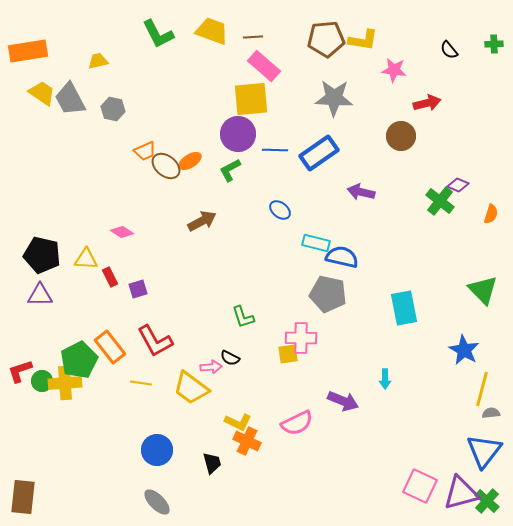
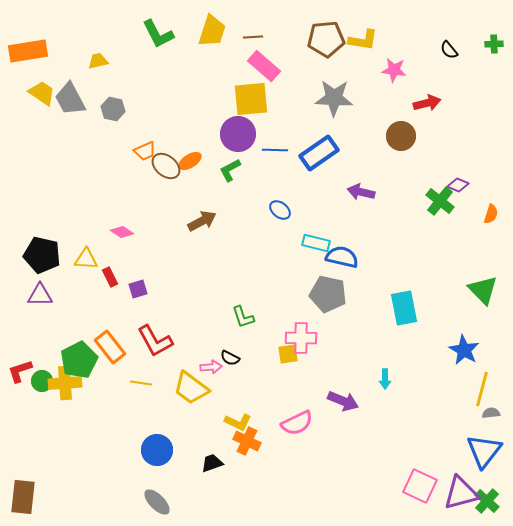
yellow trapezoid at (212, 31): rotated 88 degrees clockwise
black trapezoid at (212, 463): rotated 95 degrees counterclockwise
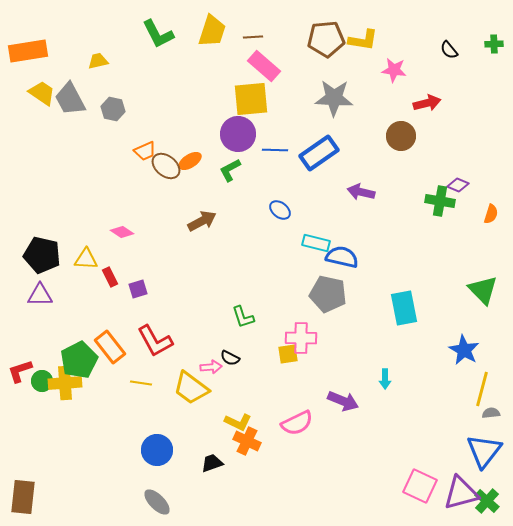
green cross at (440, 201): rotated 28 degrees counterclockwise
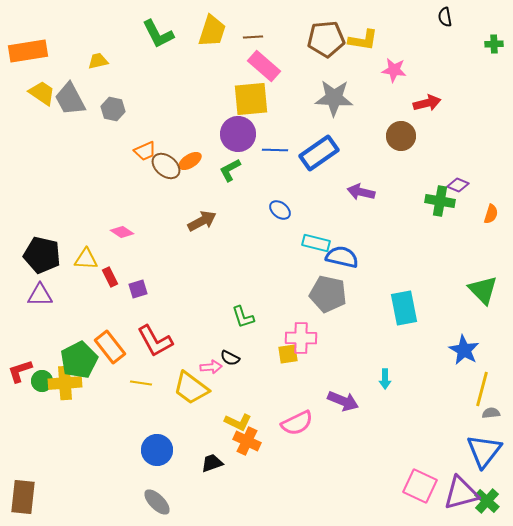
black semicircle at (449, 50): moved 4 px left, 33 px up; rotated 30 degrees clockwise
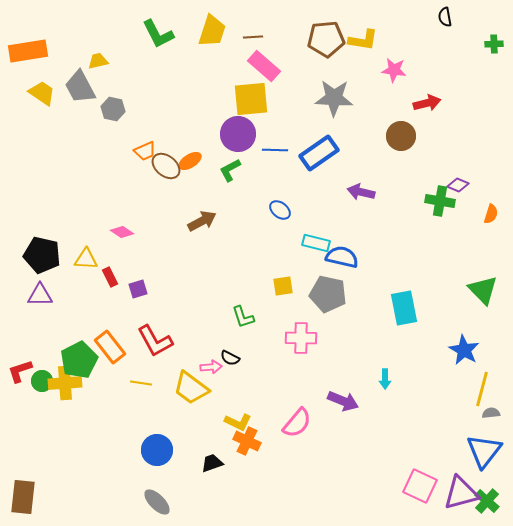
gray trapezoid at (70, 99): moved 10 px right, 12 px up
yellow square at (288, 354): moved 5 px left, 68 px up
pink semicircle at (297, 423): rotated 24 degrees counterclockwise
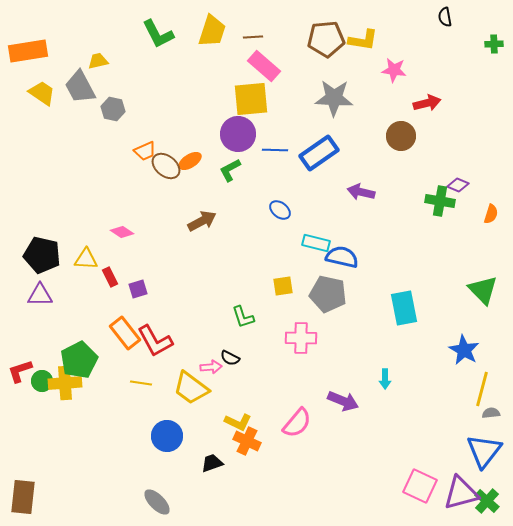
orange rectangle at (110, 347): moved 15 px right, 14 px up
blue circle at (157, 450): moved 10 px right, 14 px up
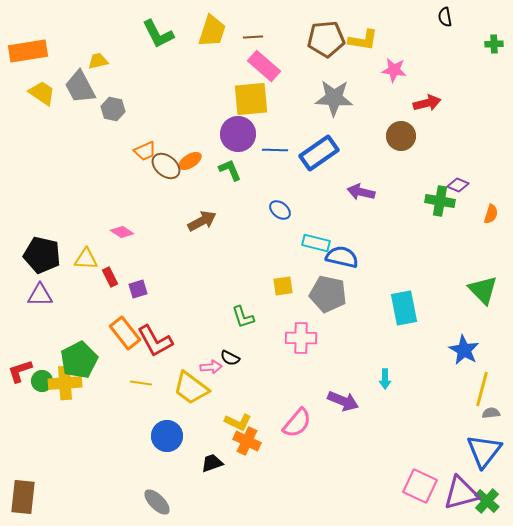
green L-shape at (230, 170): rotated 95 degrees clockwise
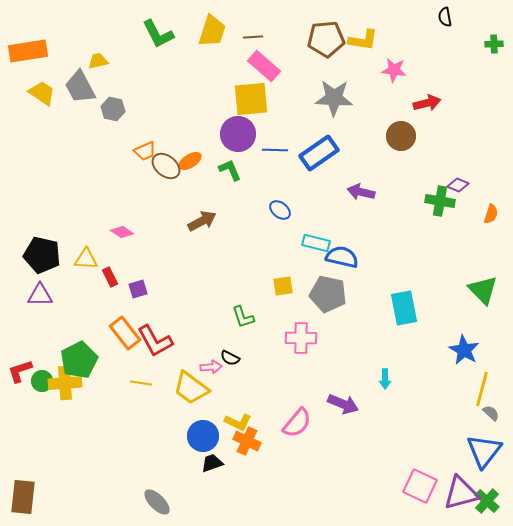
purple arrow at (343, 401): moved 3 px down
gray semicircle at (491, 413): rotated 48 degrees clockwise
blue circle at (167, 436): moved 36 px right
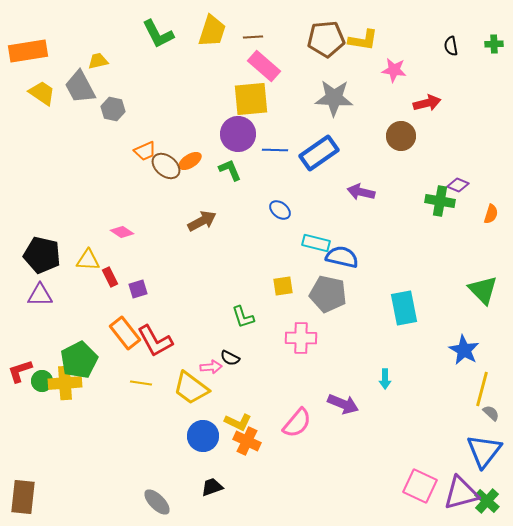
black semicircle at (445, 17): moved 6 px right, 29 px down
yellow triangle at (86, 259): moved 2 px right, 1 px down
black trapezoid at (212, 463): moved 24 px down
